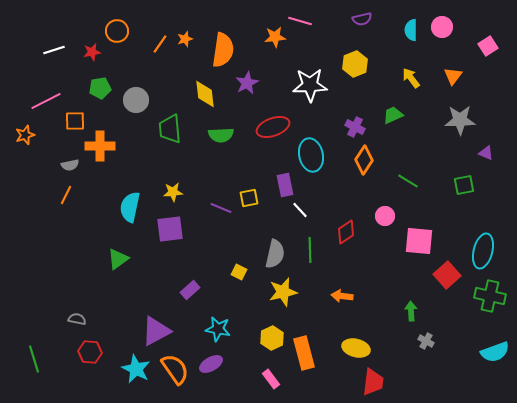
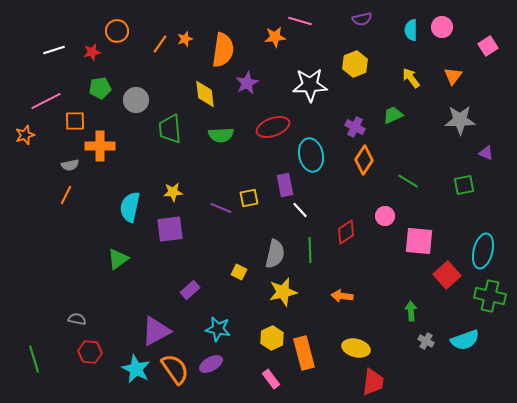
cyan semicircle at (495, 352): moved 30 px left, 12 px up
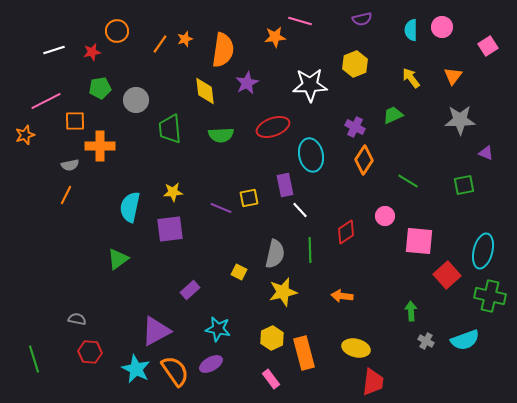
yellow diamond at (205, 94): moved 3 px up
orange semicircle at (175, 369): moved 2 px down
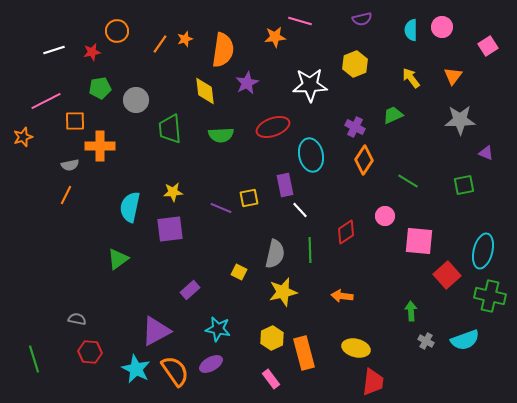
orange star at (25, 135): moved 2 px left, 2 px down
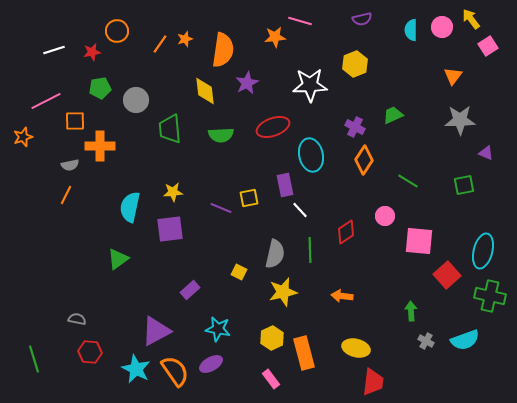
yellow arrow at (411, 78): moved 60 px right, 59 px up
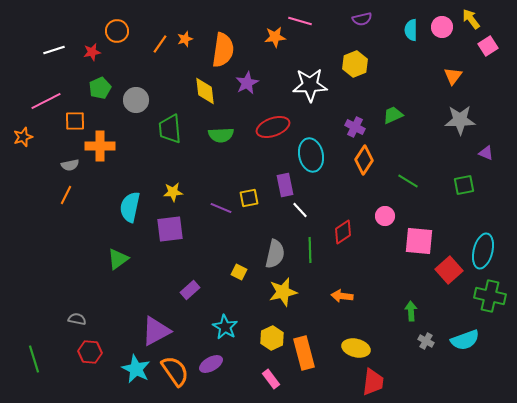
green pentagon at (100, 88): rotated 15 degrees counterclockwise
red diamond at (346, 232): moved 3 px left
red square at (447, 275): moved 2 px right, 5 px up
cyan star at (218, 329): moved 7 px right, 2 px up; rotated 20 degrees clockwise
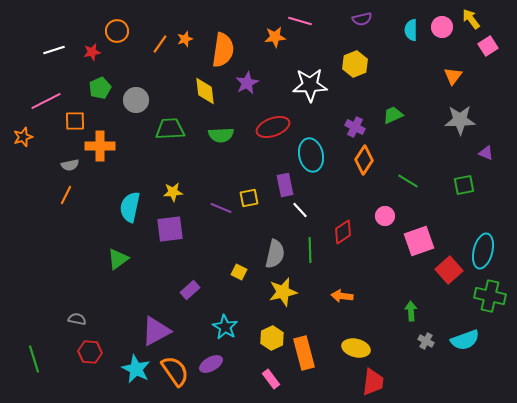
green trapezoid at (170, 129): rotated 92 degrees clockwise
pink square at (419, 241): rotated 24 degrees counterclockwise
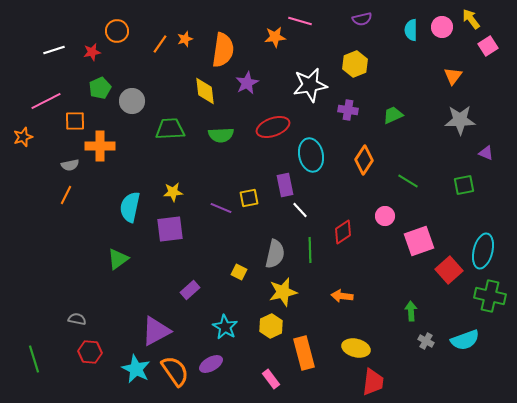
white star at (310, 85): rotated 8 degrees counterclockwise
gray circle at (136, 100): moved 4 px left, 1 px down
purple cross at (355, 127): moved 7 px left, 17 px up; rotated 18 degrees counterclockwise
yellow hexagon at (272, 338): moved 1 px left, 12 px up
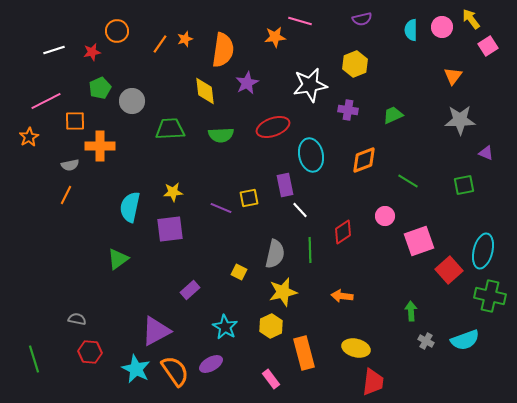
orange star at (23, 137): moved 6 px right; rotated 12 degrees counterclockwise
orange diamond at (364, 160): rotated 36 degrees clockwise
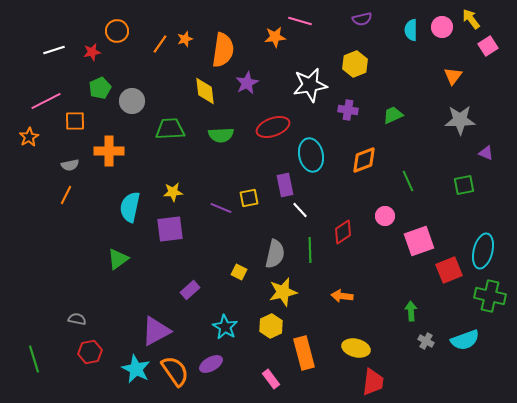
orange cross at (100, 146): moved 9 px right, 5 px down
green line at (408, 181): rotated 35 degrees clockwise
red square at (449, 270): rotated 20 degrees clockwise
red hexagon at (90, 352): rotated 15 degrees counterclockwise
